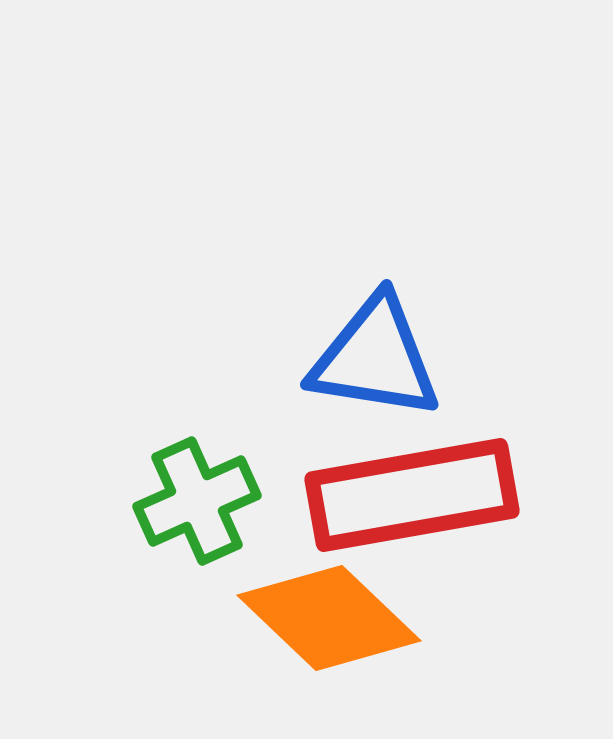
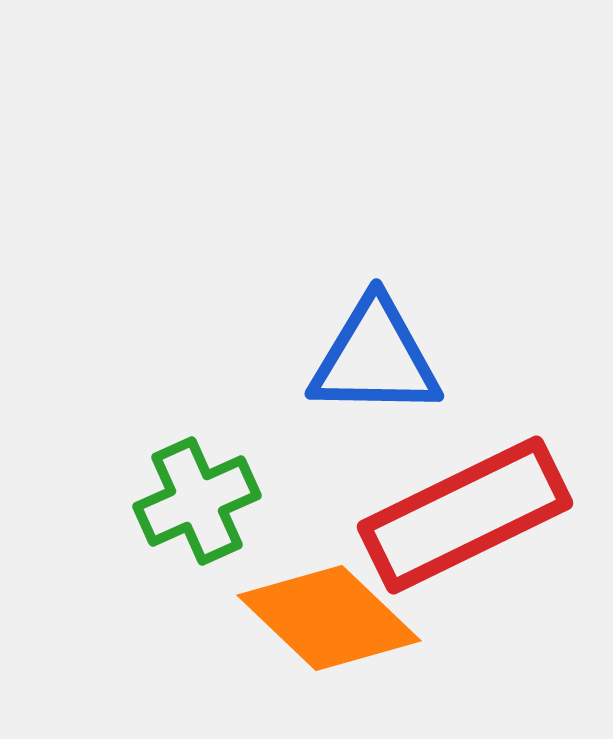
blue triangle: rotated 8 degrees counterclockwise
red rectangle: moved 53 px right, 20 px down; rotated 16 degrees counterclockwise
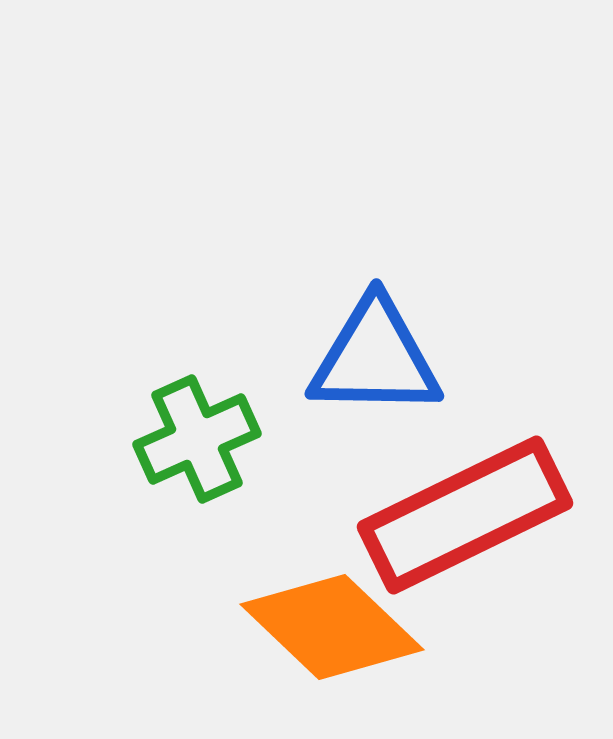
green cross: moved 62 px up
orange diamond: moved 3 px right, 9 px down
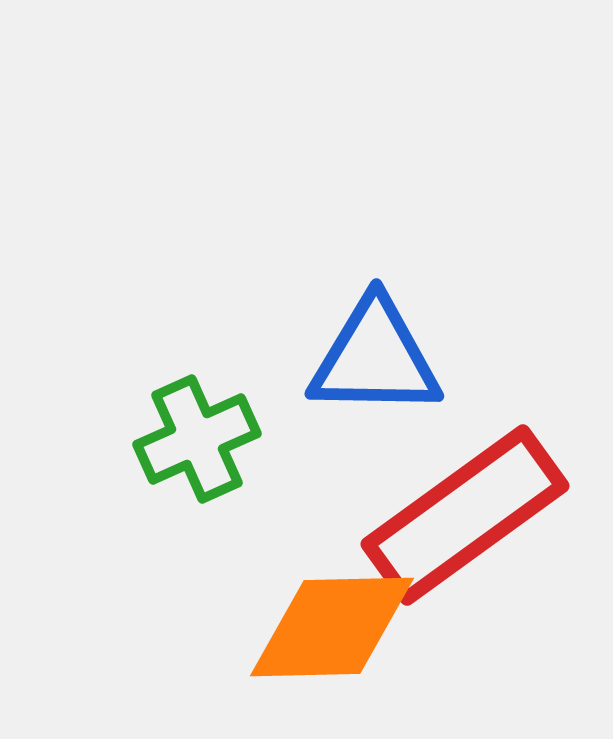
red rectangle: rotated 10 degrees counterclockwise
orange diamond: rotated 45 degrees counterclockwise
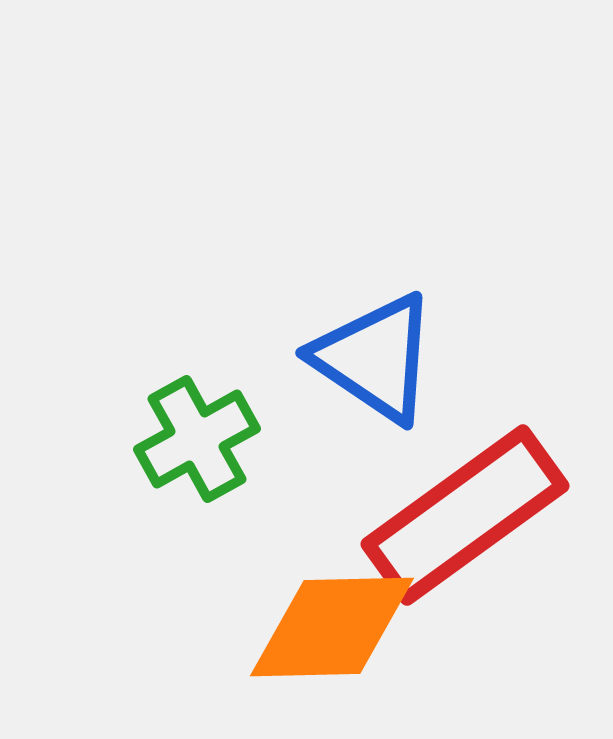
blue triangle: rotated 33 degrees clockwise
green cross: rotated 5 degrees counterclockwise
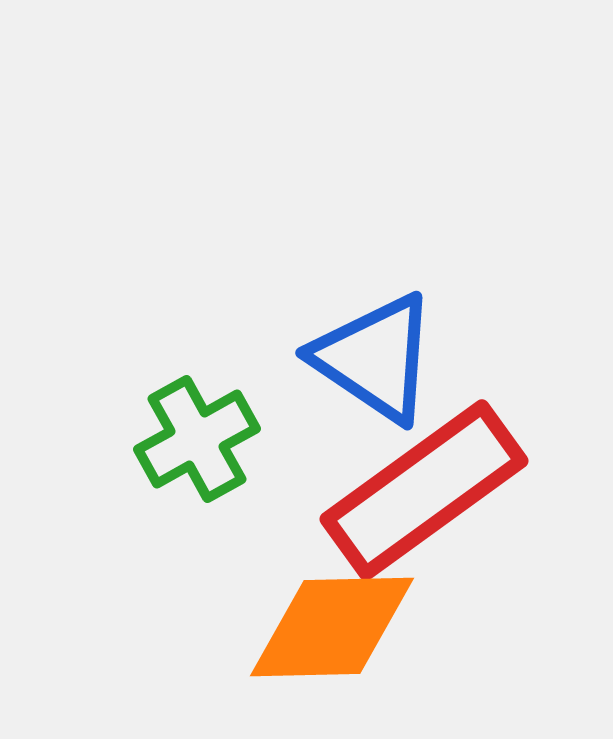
red rectangle: moved 41 px left, 25 px up
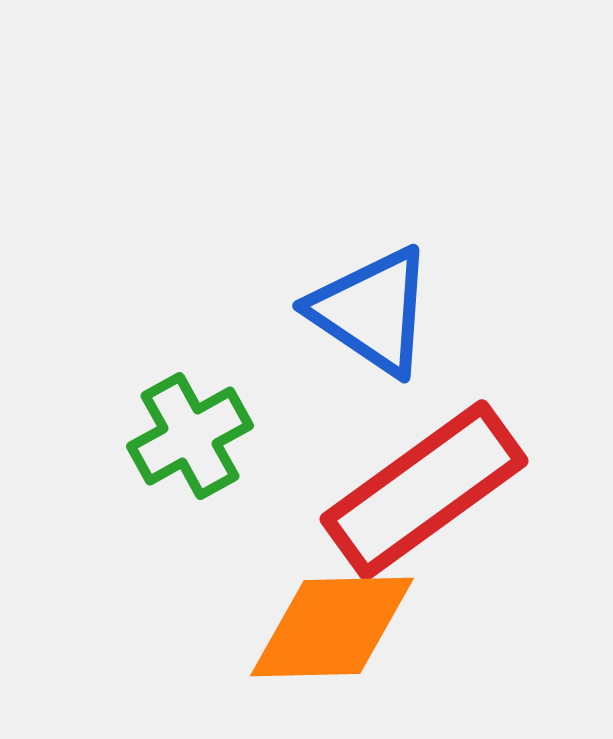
blue triangle: moved 3 px left, 47 px up
green cross: moved 7 px left, 3 px up
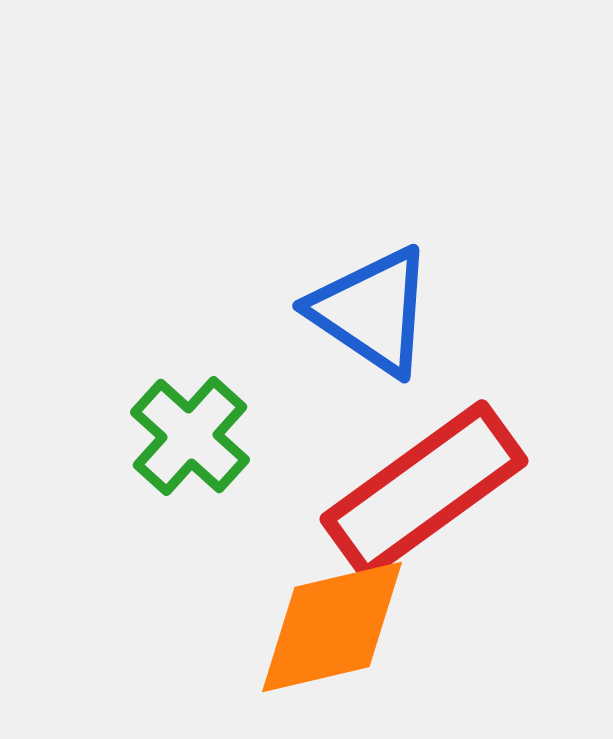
green cross: rotated 19 degrees counterclockwise
orange diamond: rotated 12 degrees counterclockwise
